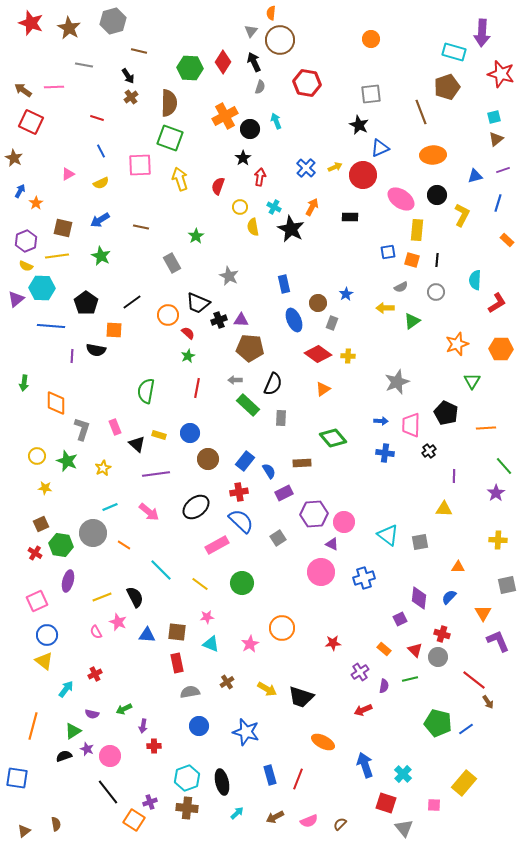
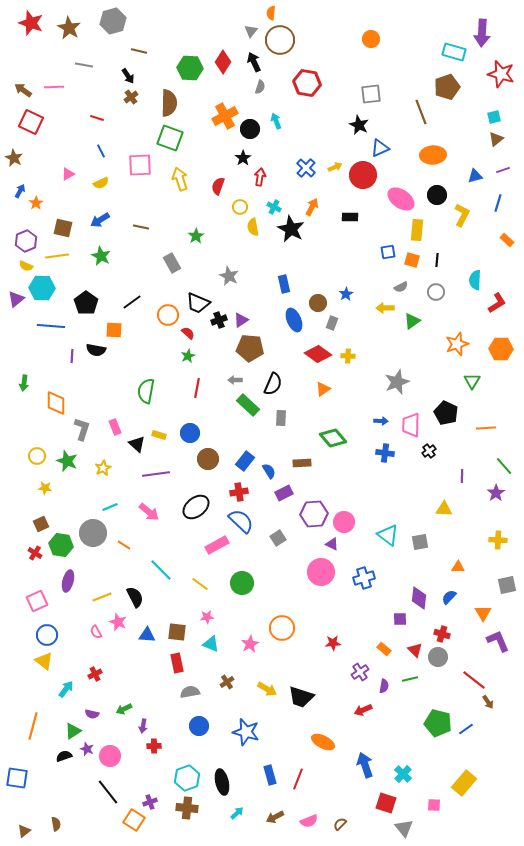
purple triangle at (241, 320): rotated 35 degrees counterclockwise
purple line at (454, 476): moved 8 px right
purple square at (400, 619): rotated 24 degrees clockwise
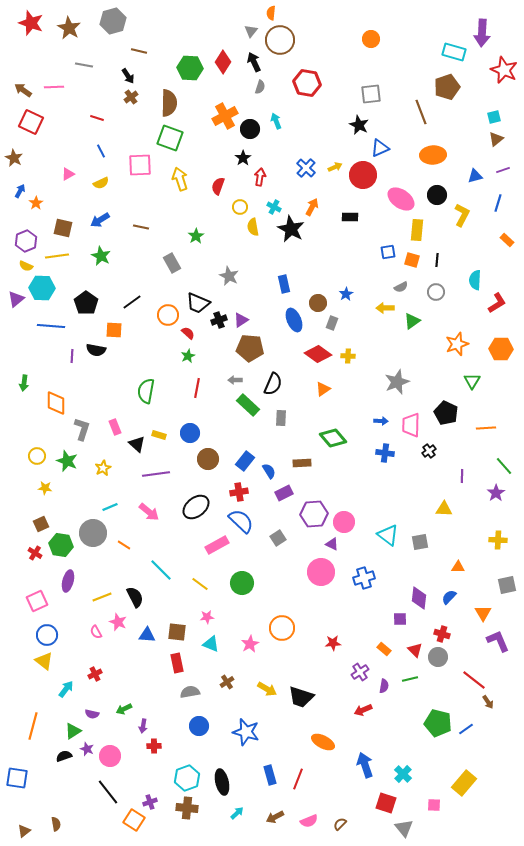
red star at (501, 74): moved 3 px right, 4 px up; rotated 8 degrees clockwise
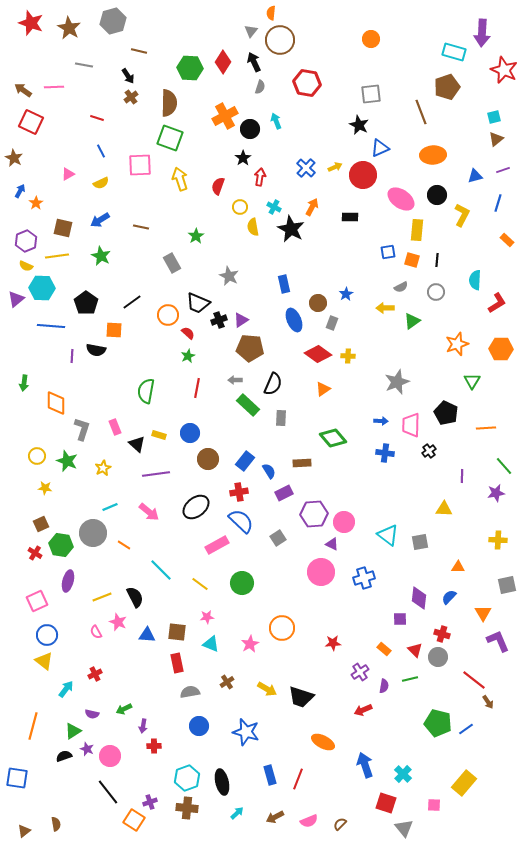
purple star at (496, 493): rotated 24 degrees clockwise
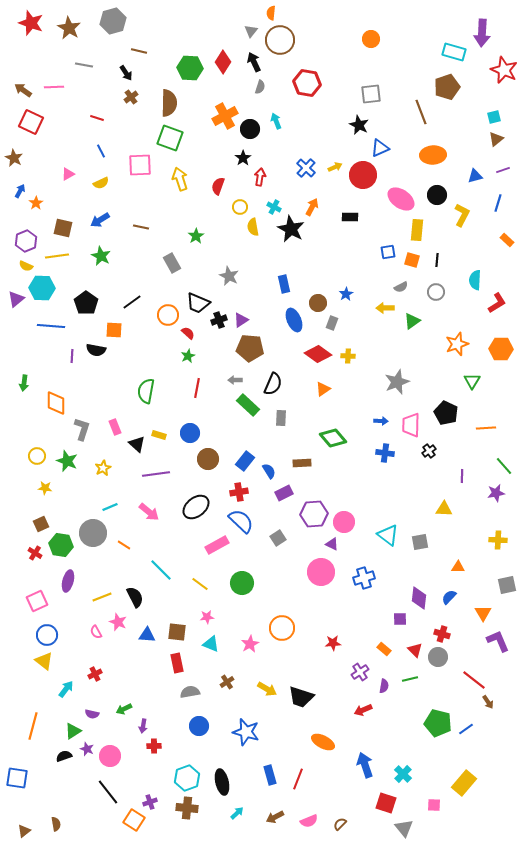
black arrow at (128, 76): moved 2 px left, 3 px up
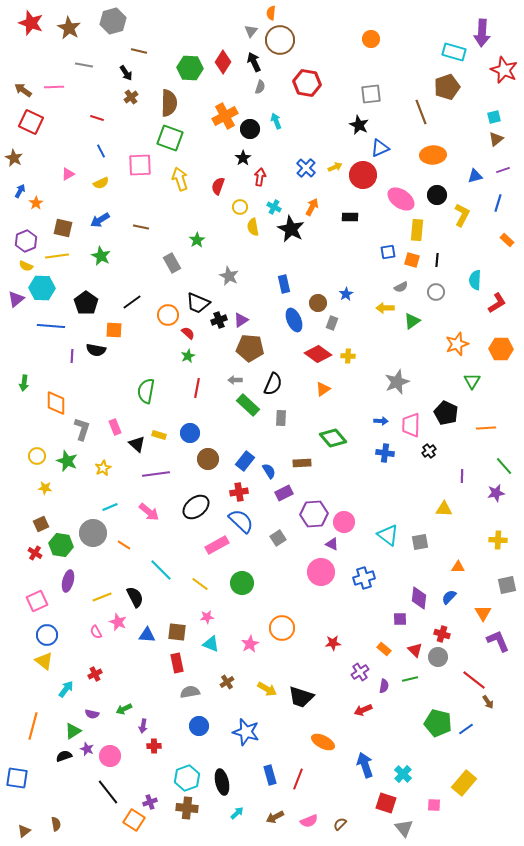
green star at (196, 236): moved 1 px right, 4 px down
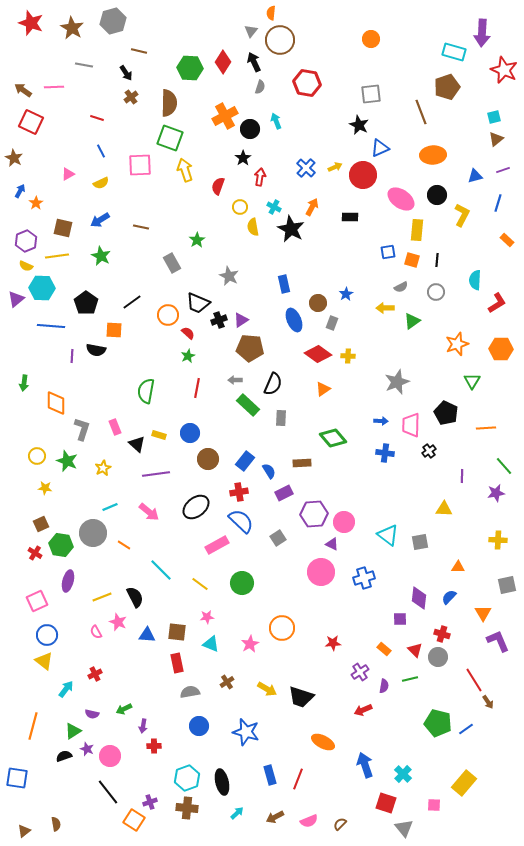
brown star at (69, 28): moved 3 px right
yellow arrow at (180, 179): moved 5 px right, 9 px up
red line at (474, 680): rotated 20 degrees clockwise
